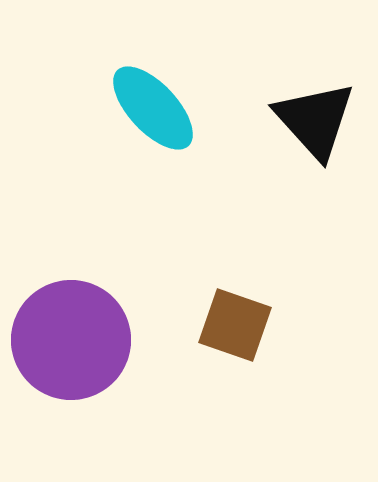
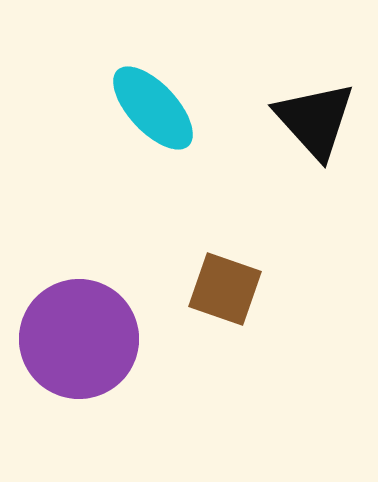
brown square: moved 10 px left, 36 px up
purple circle: moved 8 px right, 1 px up
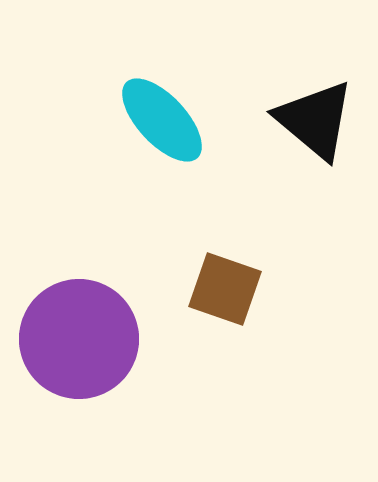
cyan ellipse: moved 9 px right, 12 px down
black triangle: rotated 8 degrees counterclockwise
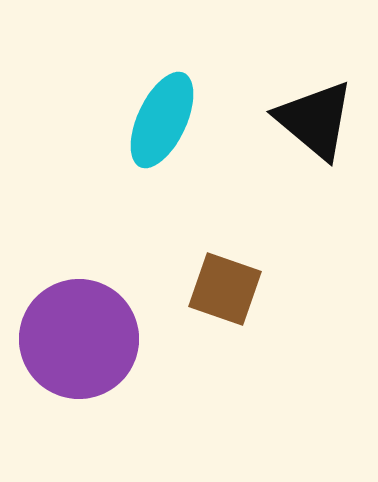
cyan ellipse: rotated 68 degrees clockwise
